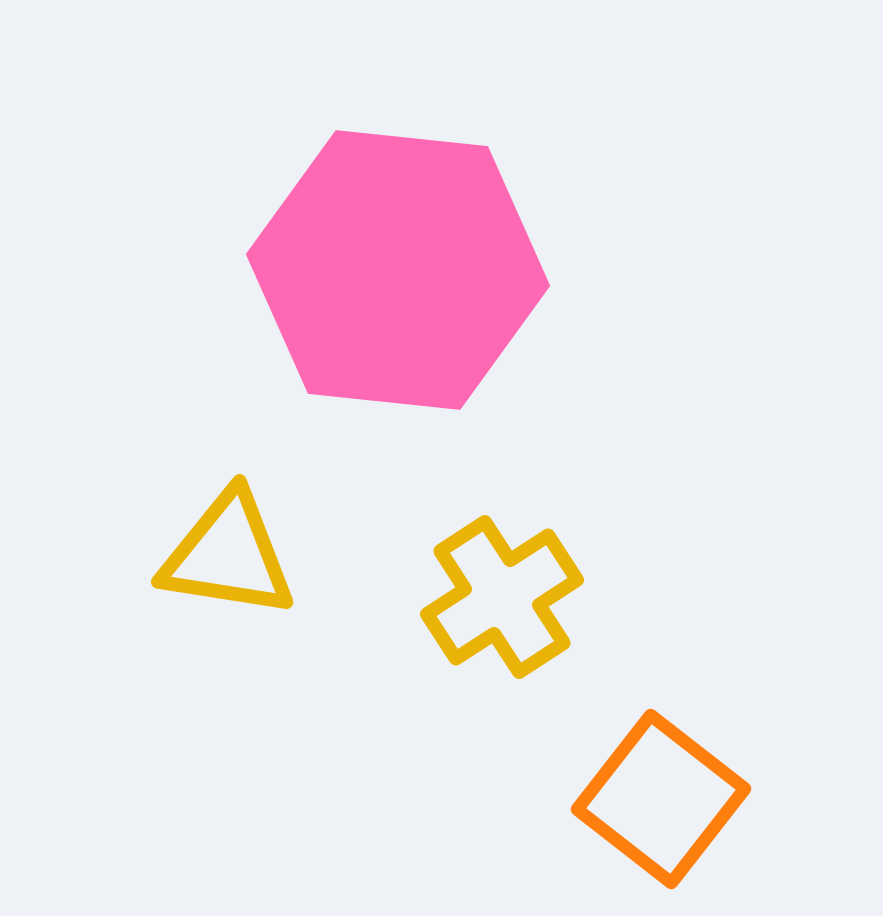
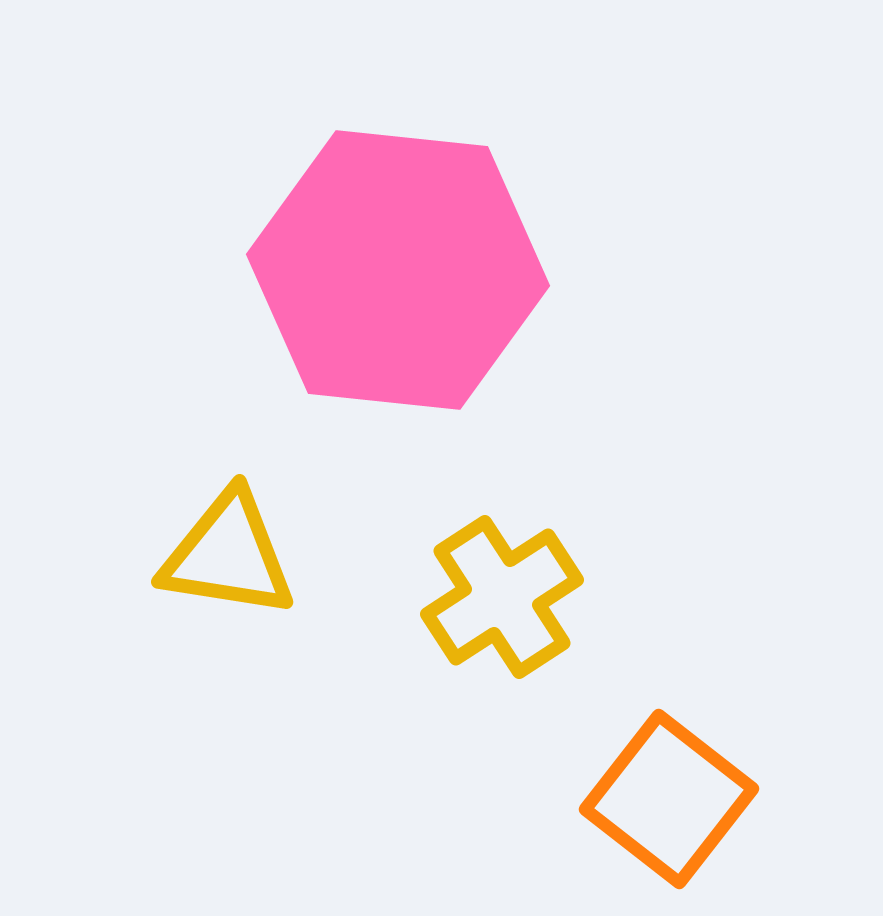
orange square: moved 8 px right
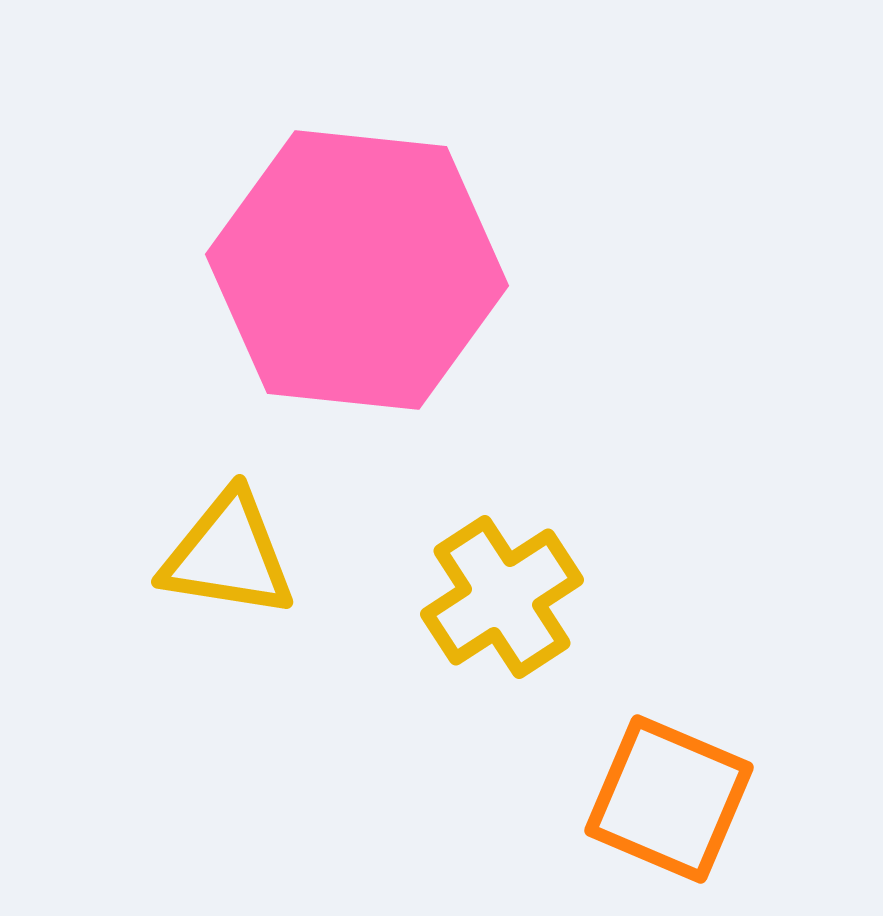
pink hexagon: moved 41 px left
orange square: rotated 15 degrees counterclockwise
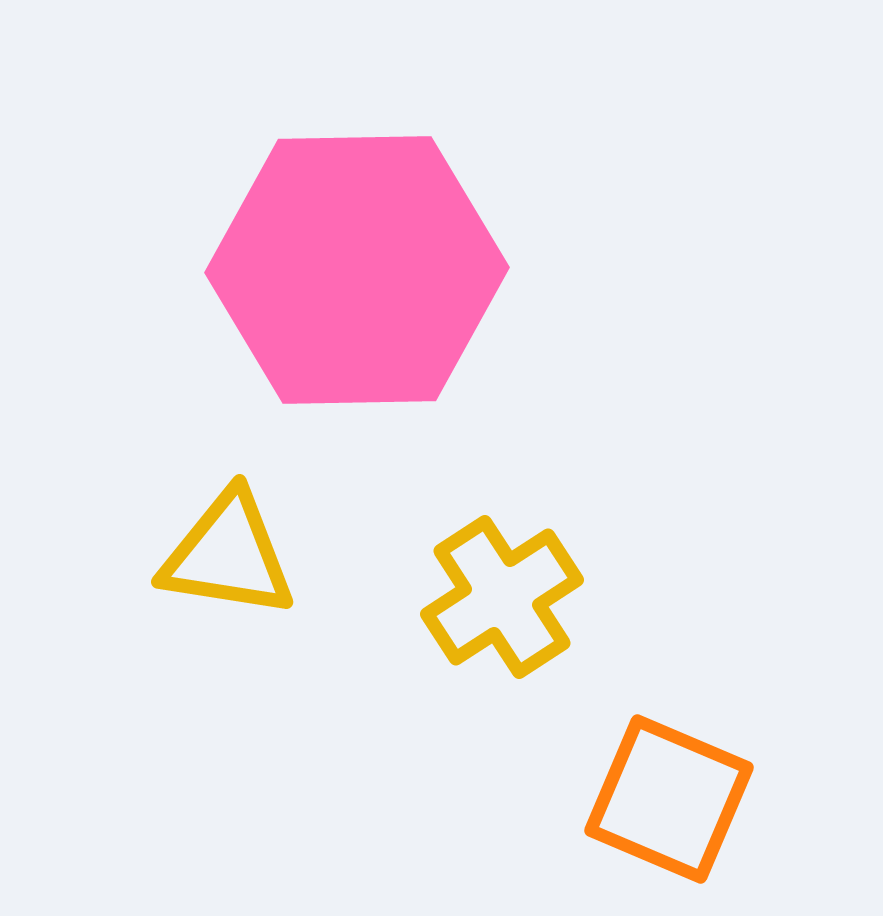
pink hexagon: rotated 7 degrees counterclockwise
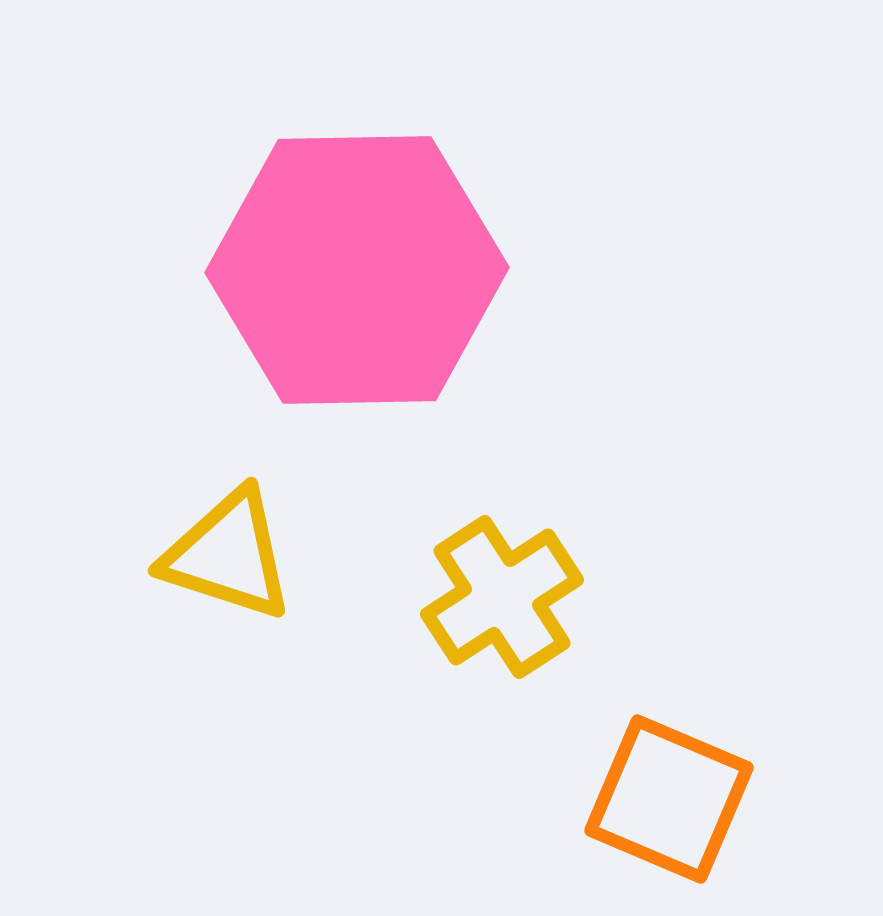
yellow triangle: rotated 9 degrees clockwise
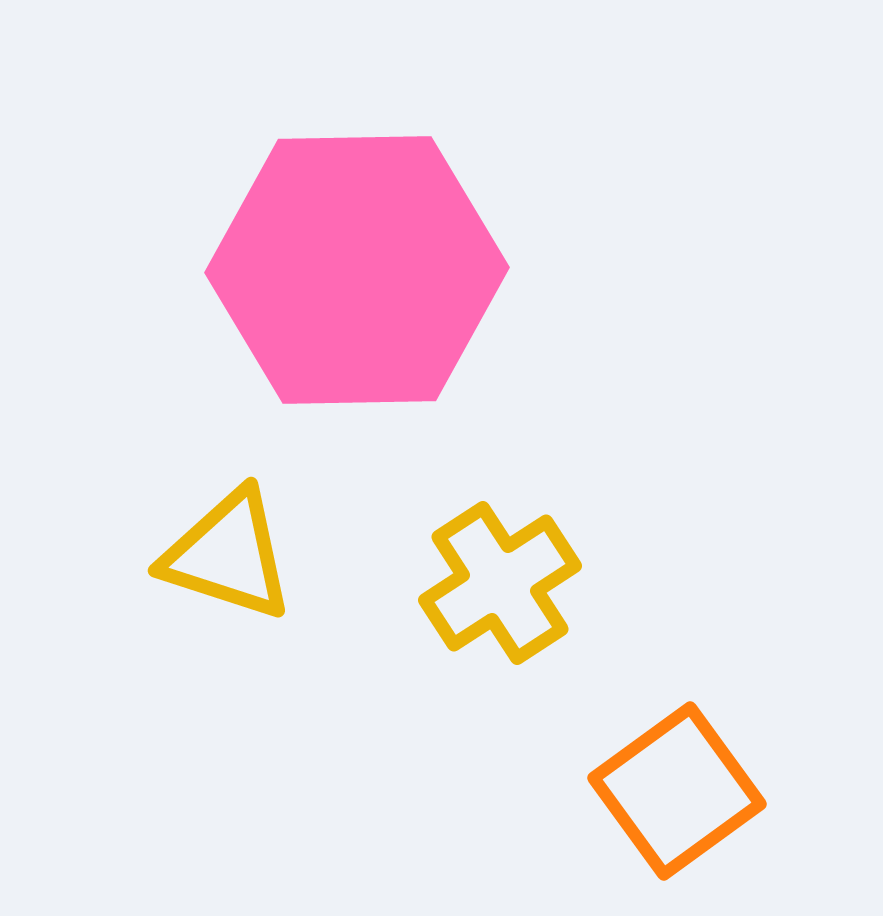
yellow cross: moved 2 px left, 14 px up
orange square: moved 8 px right, 8 px up; rotated 31 degrees clockwise
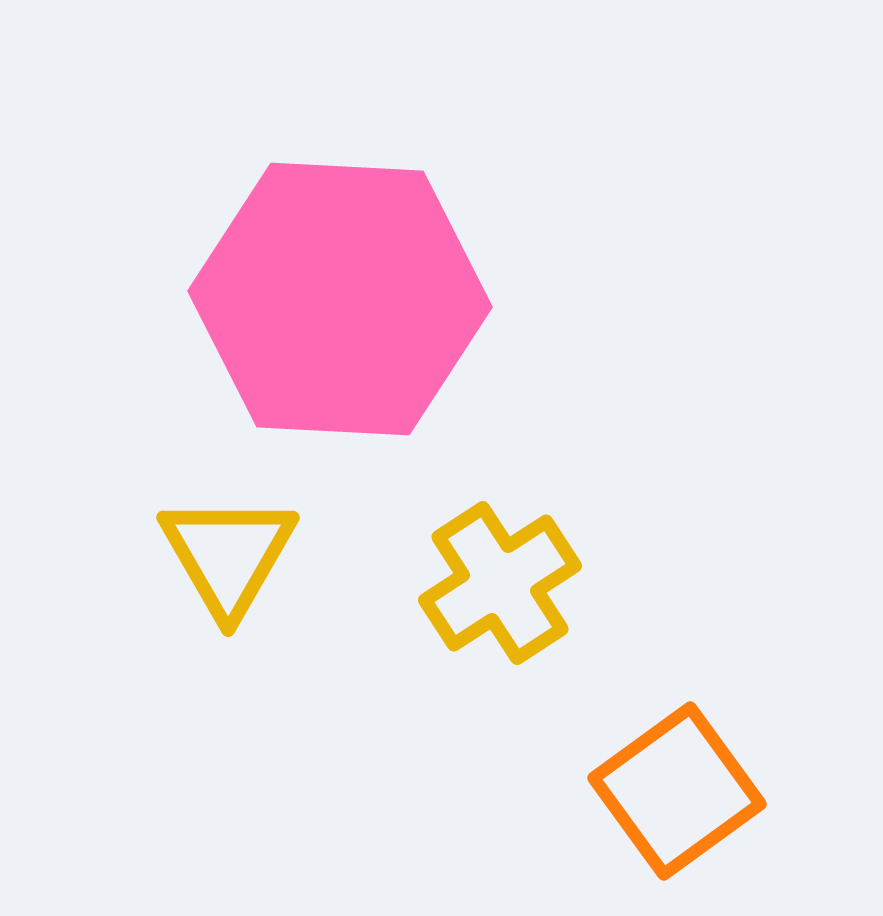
pink hexagon: moved 17 px left, 29 px down; rotated 4 degrees clockwise
yellow triangle: rotated 42 degrees clockwise
